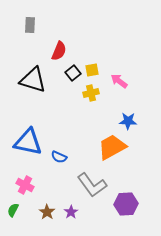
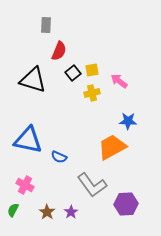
gray rectangle: moved 16 px right
yellow cross: moved 1 px right
blue triangle: moved 2 px up
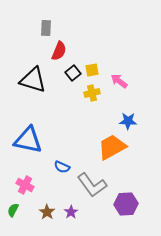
gray rectangle: moved 3 px down
blue semicircle: moved 3 px right, 10 px down
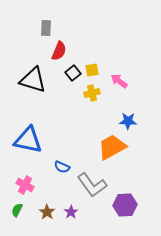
purple hexagon: moved 1 px left, 1 px down
green semicircle: moved 4 px right
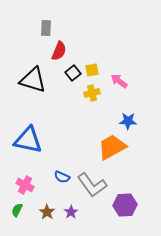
blue semicircle: moved 10 px down
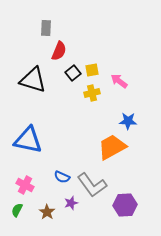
purple star: moved 9 px up; rotated 16 degrees clockwise
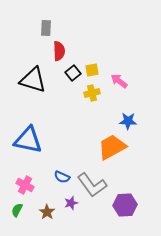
red semicircle: rotated 24 degrees counterclockwise
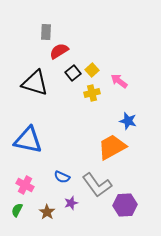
gray rectangle: moved 4 px down
red semicircle: rotated 120 degrees counterclockwise
yellow square: rotated 32 degrees counterclockwise
black triangle: moved 2 px right, 3 px down
blue star: rotated 12 degrees clockwise
gray L-shape: moved 5 px right
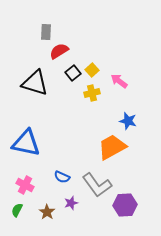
blue triangle: moved 2 px left, 3 px down
